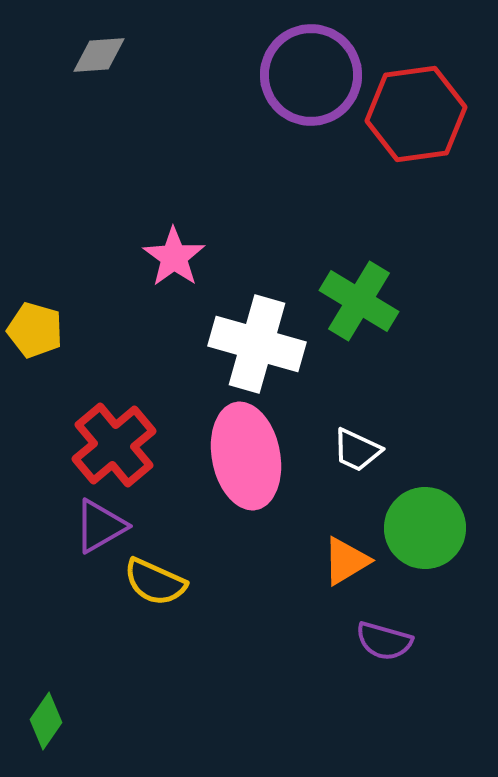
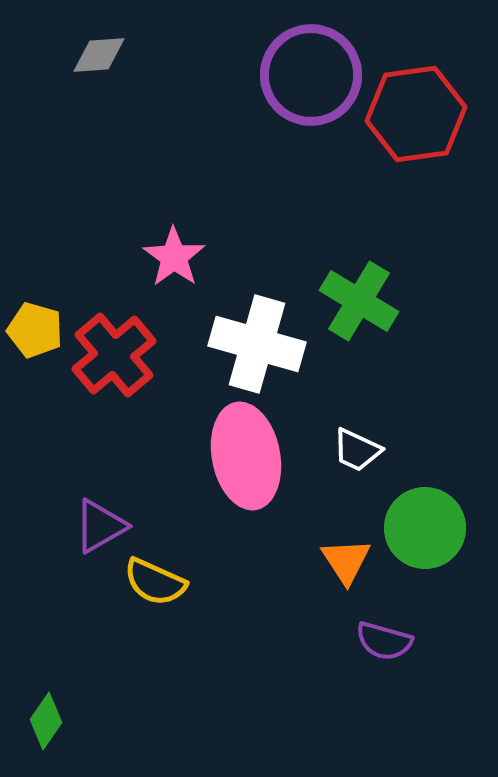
red cross: moved 90 px up
orange triangle: rotated 32 degrees counterclockwise
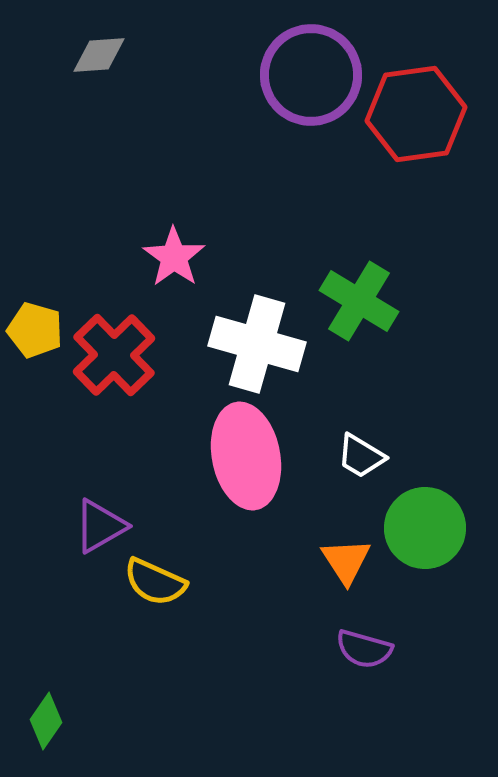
red cross: rotated 4 degrees counterclockwise
white trapezoid: moved 4 px right, 6 px down; rotated 6 degrees clockwise
purple semicircle: moved 20 px left, 8 px down
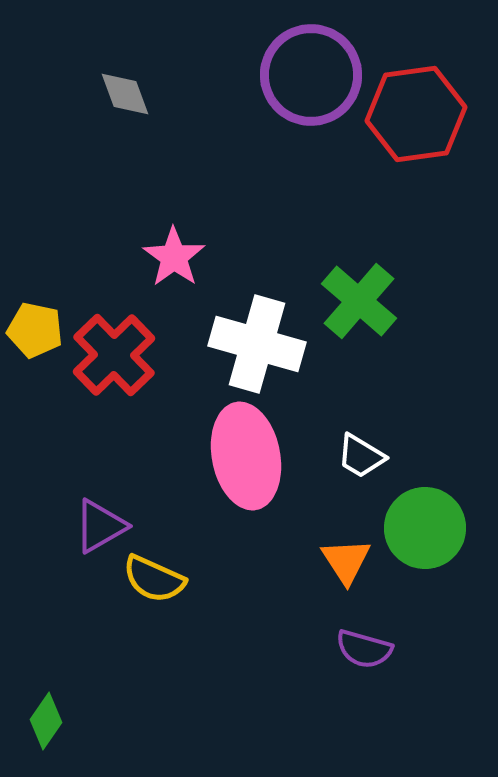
gray diamond: moved 26 px right, 39 px down; rotated 74 degrees clockwise
green cross: rotated 10 degrees clockwise
yellow pentagon: rotated 4 degrees counterclockwise
yellow semicircle: moved 1 px left, 3 px up
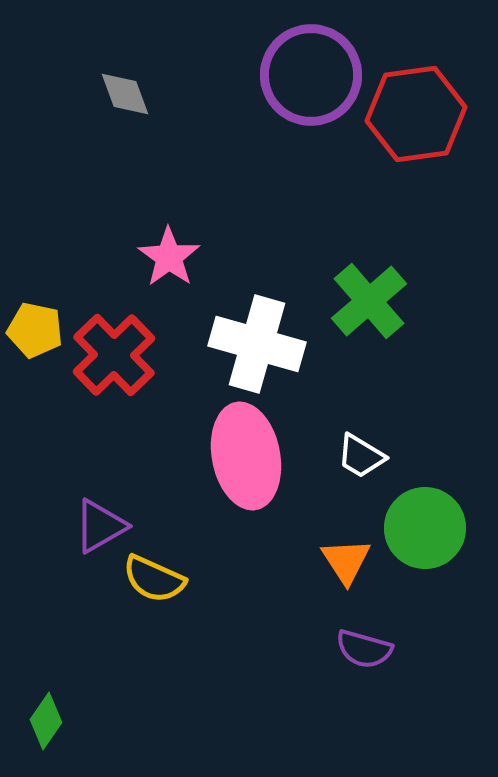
pink star: moved 5 px left
green cross: moved 10 px right; rotated 8 degrees clockwise
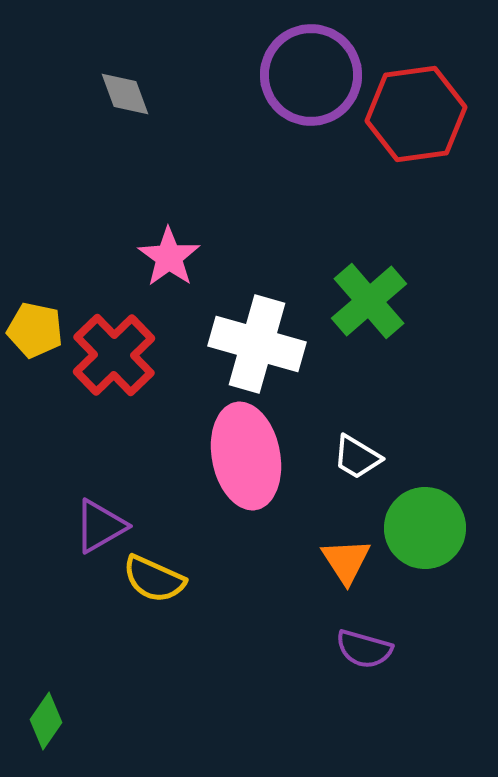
white trapezoid: moved 4 px left, 1 px down
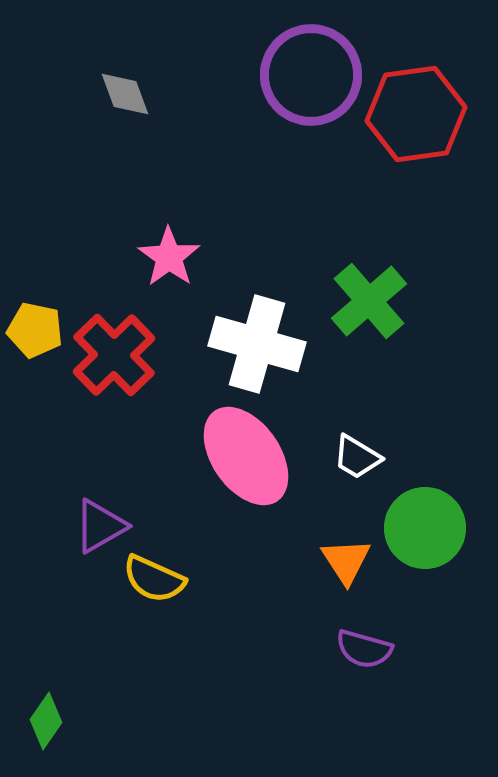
pink ellipse: rotated 24 degrees counterclockwise
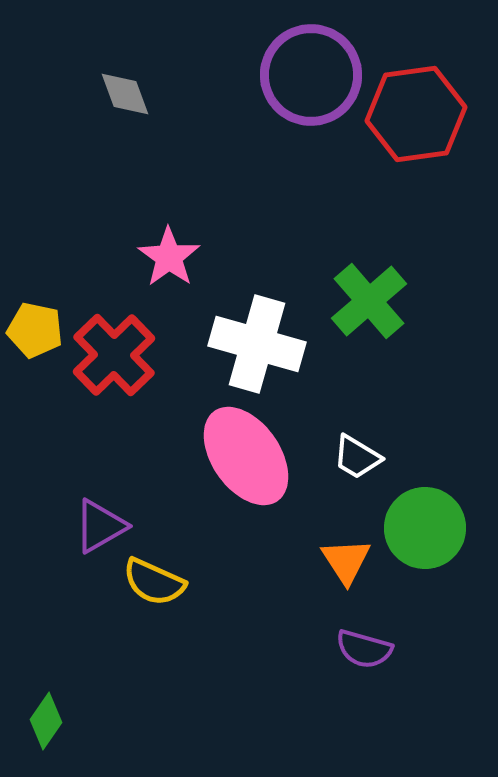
yellow semicircle: moved 3 px down
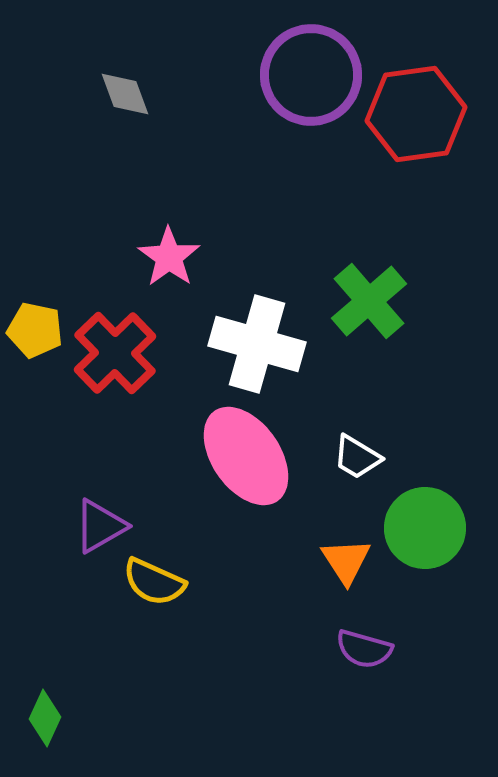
red cross: moved 1 px right, 2 px up
green diamond: moved 1 px left, 3 px up; rotated 10 degrees counterclockwise
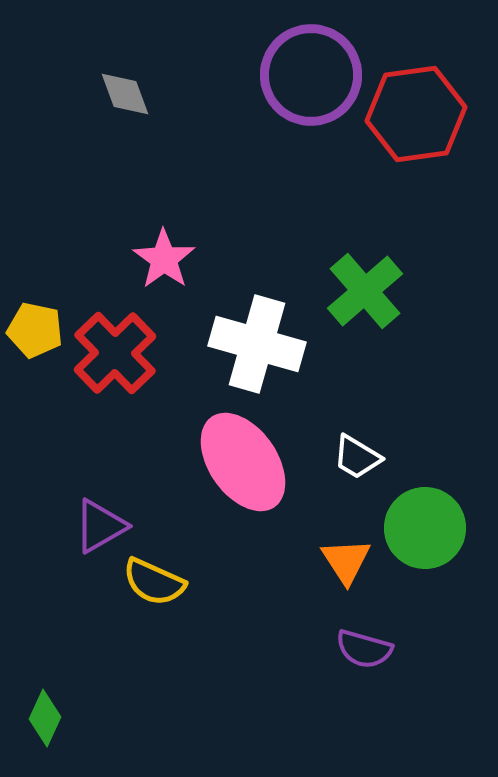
pink star: moved 5 px left, 2 px down
green cross: moved 4 px left, 10 px up
pink ellipse: moved 3 px left, 6 px down
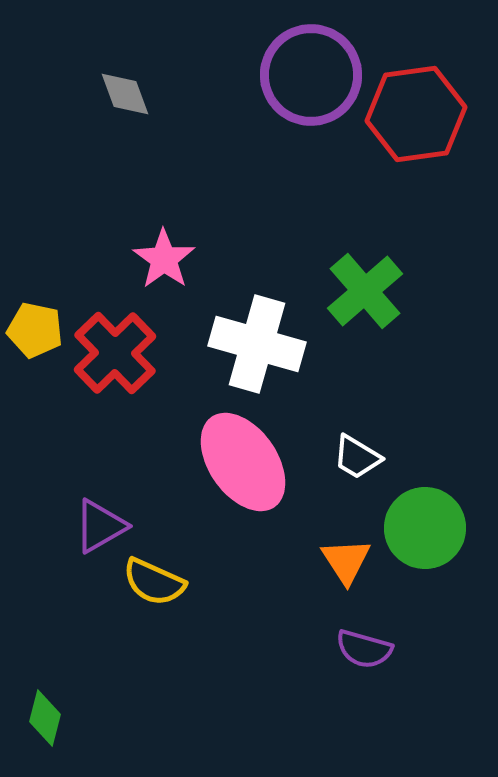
green diamond: rotated 10 degrees counterclockwise
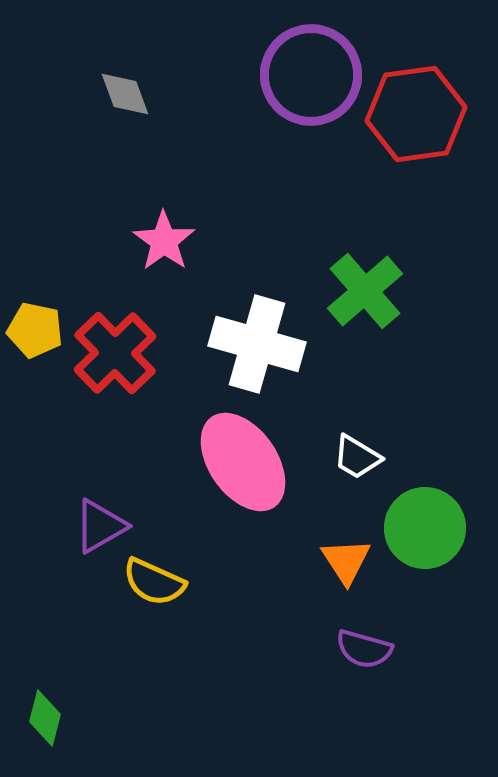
pink star: moved 18 px up
